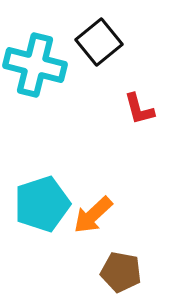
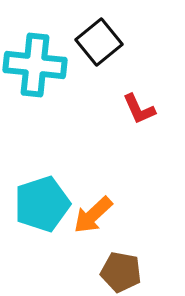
cyan cross: rotated 8 degrees counterclockwise
red L-shape: rotated 9 degrees counterclockwise
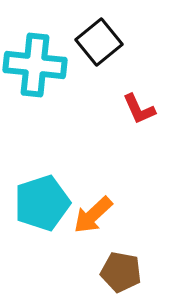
cyan pentagon: moved 1 px up
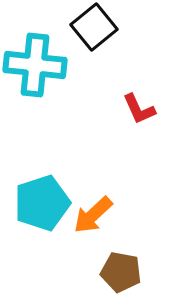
black square: moved 5 px left, 15 px up
